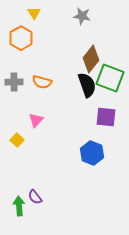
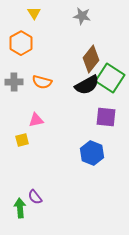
orange hexagon: moved 5 px down
green square: rotated 12 degrees clockwise
black semicircle: rotated 80 degrees clockwise
pink triangle: rotated 35 degrees clockwise
yellow square: moved 5 px right; rotated 32 degrees clockwise
green arrow: moved 1 px right, 2 px down
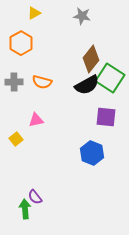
yellow triangle: rotated 32 degrees clockwise
yellow square: moved 6 px left, 1 px up; rotated 24 degrees counterclockwise
green arrow: moved 5 px right, 1 px down
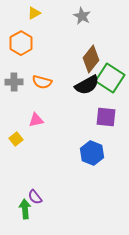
gray star: rotated 18 degrees clockwise
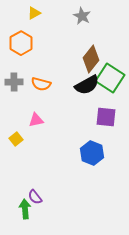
orange semicircle: moved 1 px left, 2 px down
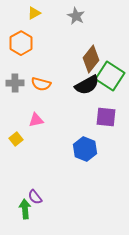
gray star: moved 6 px left
green square: moved 2 px up
gray cross: moved 1 px right, 1 px down
blue hexagon: moved 7 px left, 4 px up
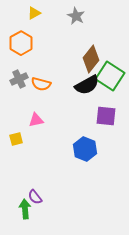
gray cross: moved 4 px right, 4 px up; rotated 24 degrees counterclockwise
purple square: moved 1 px up
yellow square: rotated 24 degrees clockwise
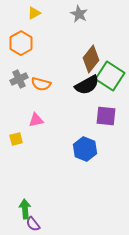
gray star: moved 3 px right, 2 px up
purple semicircle: moved 2 px left, 27 px down
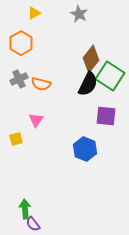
black semicircle: moved 1 px right, 1 px up; rotated 35 degrees counterclockwise
pink triangle: rotated 42 degrees counterclockwise
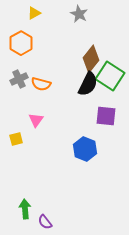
purple semicircle: moved 12 px right, 2 px up
